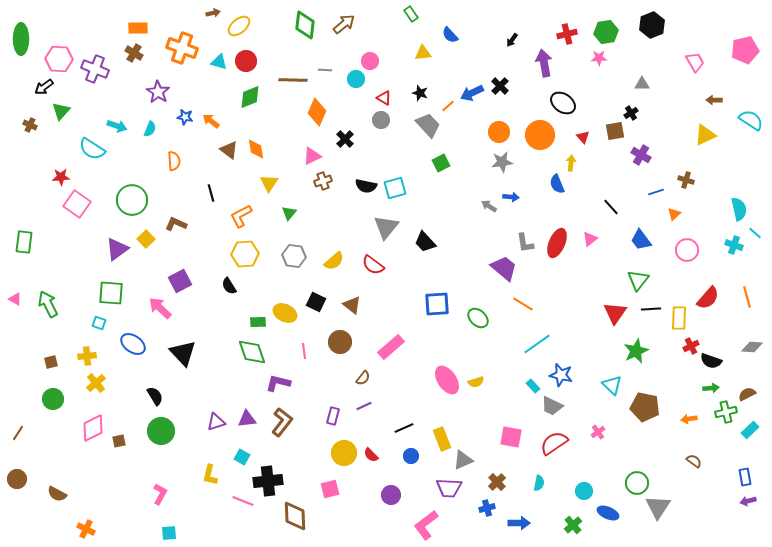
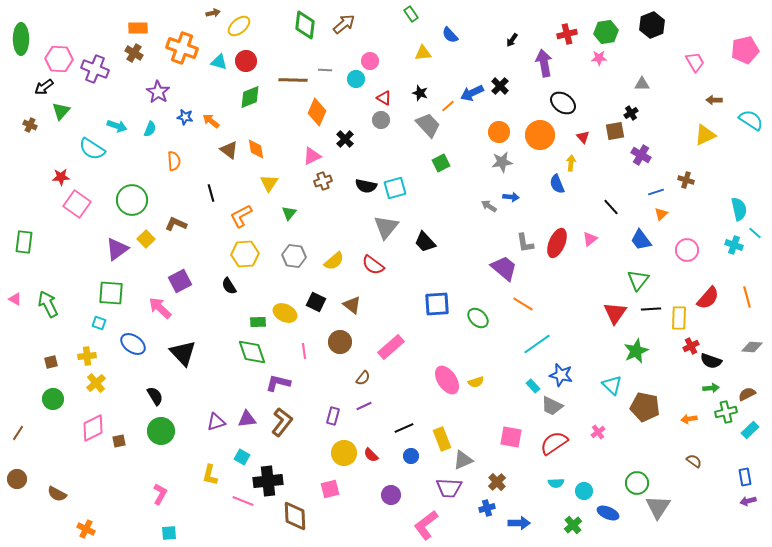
orange triangle at (674, 214): moved 13 px left
cyan semicircle at (539, 483): moved 17 px right; rotated 77 degrees clockwise
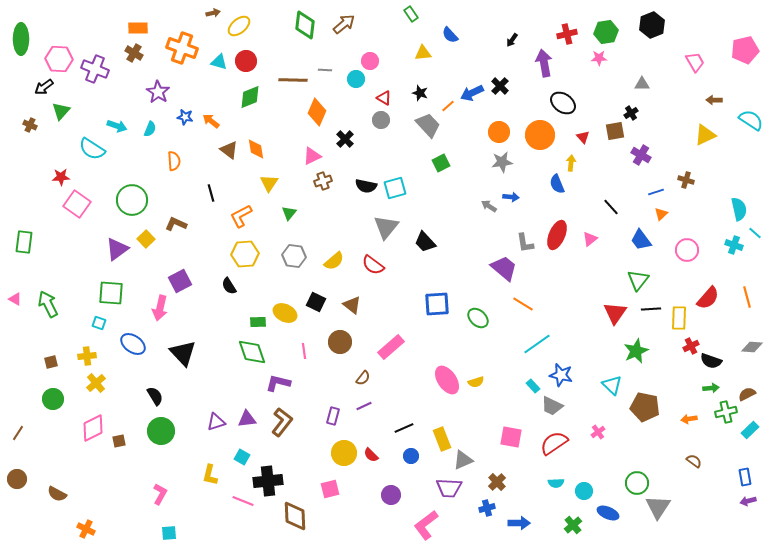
red ellipse at (557, 243): moved 8 px up
pink arrow at (160, 308): rotated 120 degrees counterclockwise
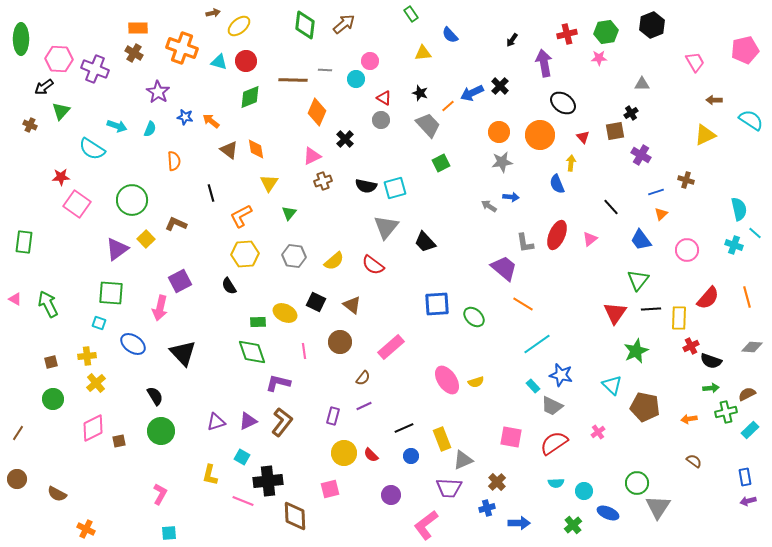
green ellipse at (478, 318): moved 4 px left, 1 px up
purple triangle at (247, 419): moved 1 px right, 2 px down; rotated 18 degrees counterclockwise
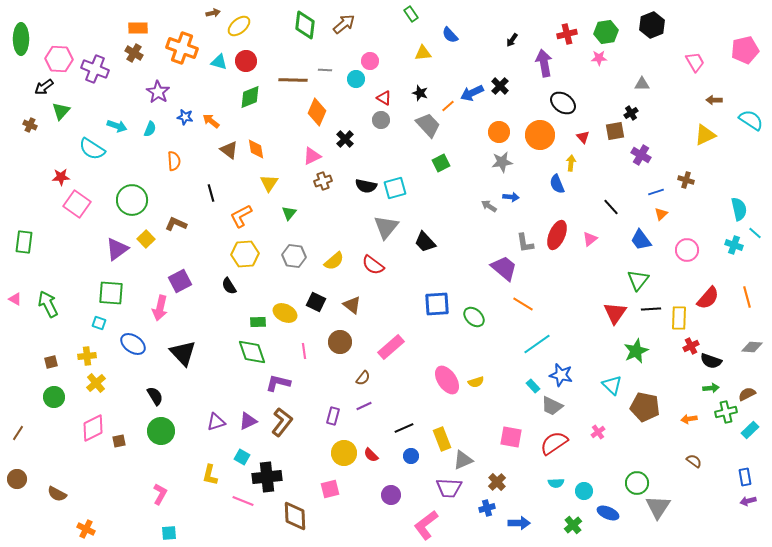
green circle at (53, 399): moved 1 px right, 2 px up
black cross at (268, 481): moved 1 px left, 4 px up
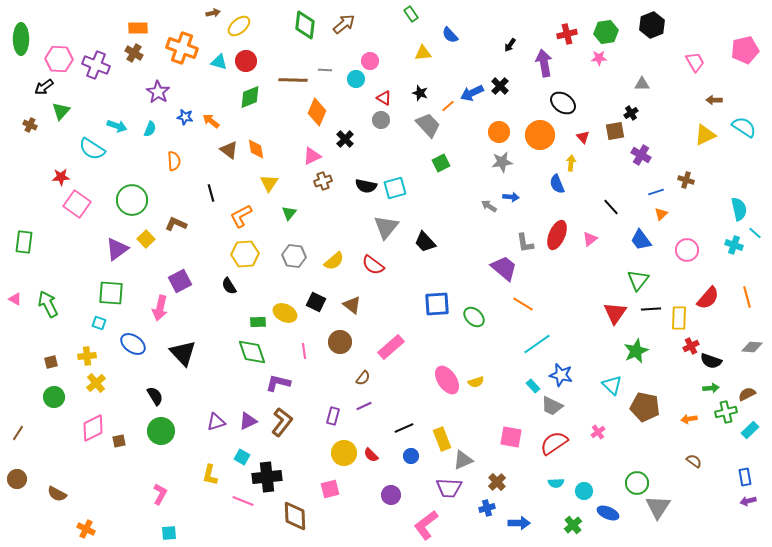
black arrow at (512, 40): moved 2 px left, 5 px down
purple cross at (95, 69): moved 1 px right, 4 px up
cyan semicircle at (751, 120): moved 7 px left, 7 px down
